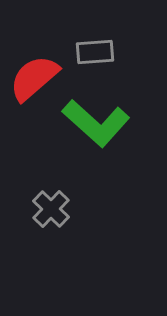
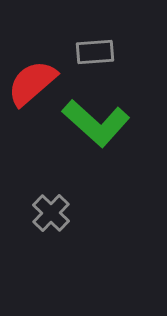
red semicircle: moved 2 px left, 5 px down
gray cross: moved 4 px down
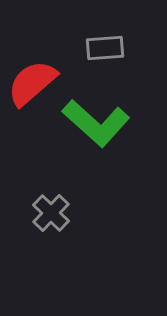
gray rectangle: moved 10 px right, 4 px up
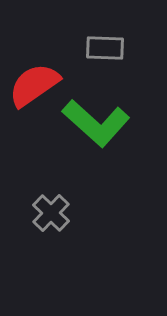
gray rectangle: rotated 6 degrees clockwise
red semicircle: moved 2 px right, 2 px down; rotated 6 degrees clockwise
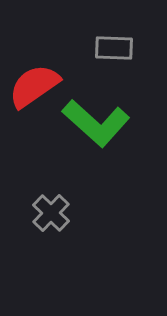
gray rectangle: moved 9 px right
red semicircle: moved 1 px down
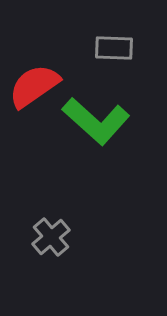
green L-shape: moved 2 px up
gray cross: moved 24 px down; rotated 6 degrees clockwise
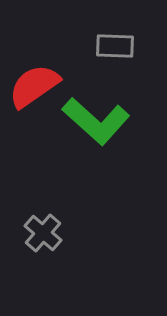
gray rectangle: moved 1 px right, 2 px up
gray cross: moved 8 px left, 4 px up; rotated 9 degrees counterclockwise
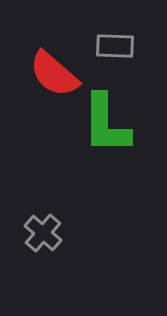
red semicircle: moved 20 px right, 12 px up; rotated 104 degrees counterclockwise
green L-shape: moved 10 px right, 3 px down; rotated 48 degrees clockwise
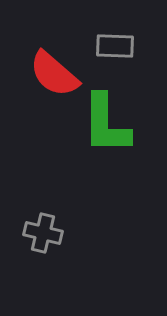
gray cross: rotated 27 degrees counterclockwise
